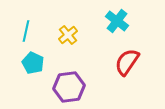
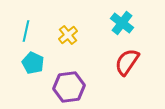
cyan cross: moved 5 px right, 2 px down
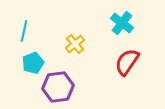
cyan line: moved 2 px left
yellow cross: moved 7 px right, 9 px down
cyan pentagon: rotated 25 degrees clockwise
purple hexagon: moved 11 px left
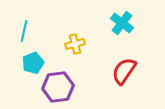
yellow cross: rotated 24 degrees clockwise
red semicircle: moved 3 px left, 9 px down
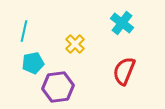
yellow cross: rotated 30 degrees counterclockwise
cyan pentagon: rotated 10 degrees clockwise
red semicircle: rotated 12 degrees counterclockwise
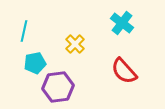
cyan pentagon: moved 2 px right
red semicircle: rotated 64 degrees counterclockwise
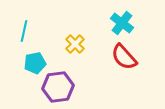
red semicircle: moved 14 px up
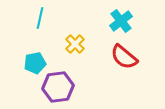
cyan cross: moved 1 px left, 2 px up; rotated 15 degrees clockwise
cyan line: moved 16 px right, 13 px up
red semicircle: rotated 8 degrees counterclockwise
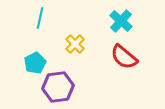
cyan cross: rotated 10 degrees counterclockwise
cyan pentagon: rotated 15 degrees counterclockwise
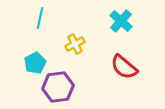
yellow cross: rotated 18 degrees clockwise
red semicircle: moved 10 px down
